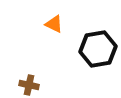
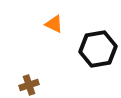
brown cross: rotated 30 degrees counterclockwise
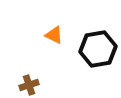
orange triangle: moved 11 px down
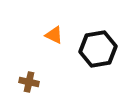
brown cross: moved 3 px up; rotated 30 degrees clockwise
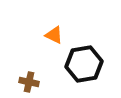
black hexagon: moved 14 px left, 15 px down
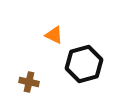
black hexagon: rotated 6 degrees counterclockwise
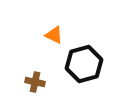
brown cross: moved 6 px right
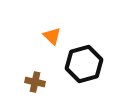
orange triangle: moved 2 px left, 1 px down; rotated 18 degrees clockwise
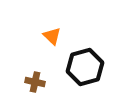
black hexagon: moved 1 px right, 3 px down
